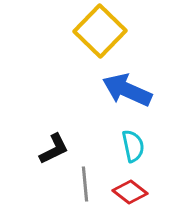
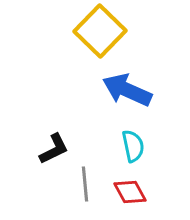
red diamond: rotated 24 degrees clockwise
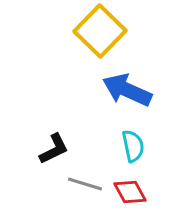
gray line: rotated 68 degrees counterclockwise
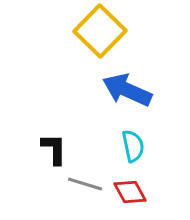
black L-shape: rotated 64 degrees counterclockwise
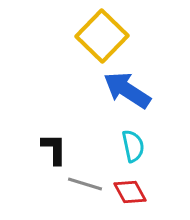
yellow square: moved 2 px right, 5 px down
blue arrow: rotated 9 degrees clockwise
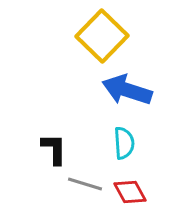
blue arrow: rotated 15 degrees counterclockwise
cyan semicircle: moved 9 px left, 3 px up; rotated 8 degrees clockwise
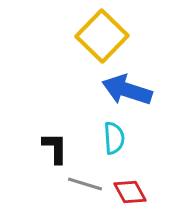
cyan semicircle: moved 10 px left, 5 px up
black L-shape: moved 1 px right, 1 px up
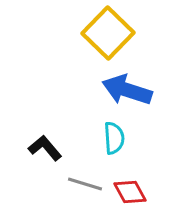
yellow square: moved 6 px right, 3 px up
black L-shape: moved 10 px left; rotated 40 degrees counterclockwise
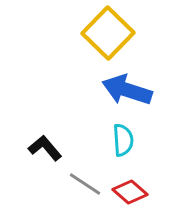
cyan semicircle: moved 9 px right, 2 px down
gray line: rotated 16 degrees clockwise
red diamond: rotated 20 degrees counterclockwise
